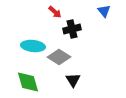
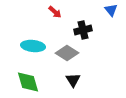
blue triangle: moved 7 px right, 1 px up
black cross: moved 11 px right, 1 px down
gray diamond: moved 8 px right, 4 px up
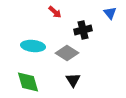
blue triangle: moved 1 px left, 3 px down
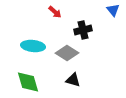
blue triangle: moved 3 px right, 3 px up
black triangle: rotated 42 degrees counterclockwise
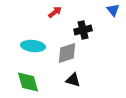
red arrow: rotated 80 degrees counterclockwise
gray diamond: rotated 50 degrees counterclockwise
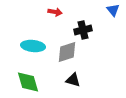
red arrow: rotated 48 degrees clockwise
gray diamond: moved 1 px up
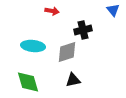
red arrow: moved 3 px left, 1 px up
black triangle: rotated 28 degrees counterclockwise
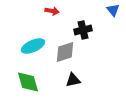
cyan ellipse: rotated 30 degrees counterclockwise
gray diamond: moved 2 px left
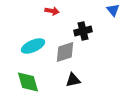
black cross: moved 1 px down
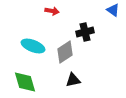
blue triangle: rotated 16 degrees counterclockwise
black cross: moved 2 px right, 1 px down
cyan ellipse: rotated 45 degrees clockwise
gray diamond: rotated 15 degrees counterclockwise
green diamond: moved 3 px left
